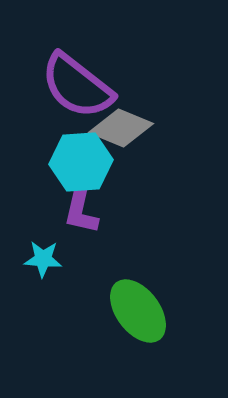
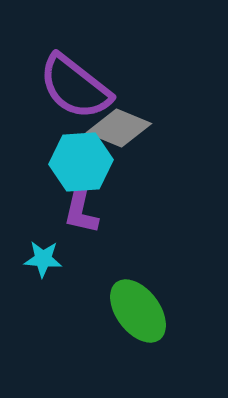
purple semicircle: moved 2 px left, 1 px down
gray diamond: moved 2 px left
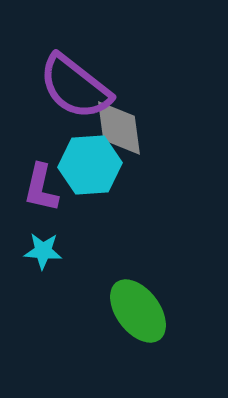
gray diamond: rotated 60 degrees clockwise
cyan hexagon: moved 9 px right, 3 px down
purple L-shape: moved 40 px left, 22 px up
cyan star: moved 8 px up
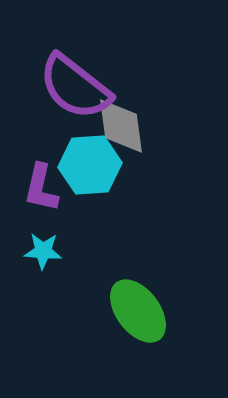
gray diamond: moved 2 px right, 2 px up
